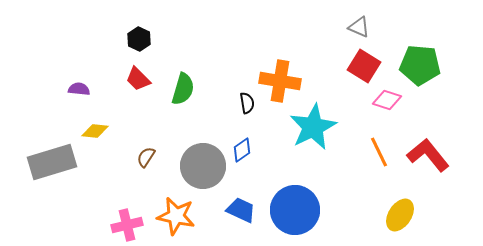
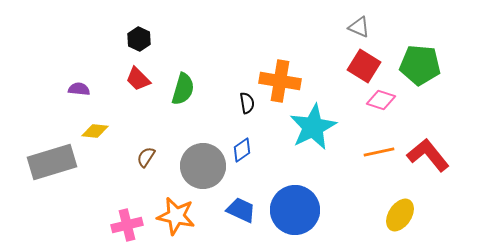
pink diamond: moved 6 px left
orange line: rotated 76 degrees counterclockwise
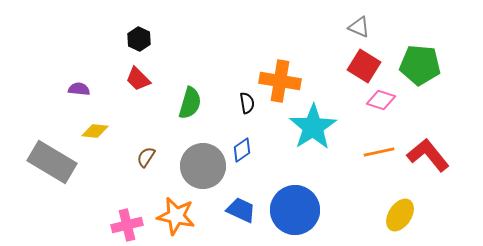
green semicircle: moved 7 px right, 14 px down
cyan star: rotated 6 degrees counterclockwise
gray rectangle: rotated 48 degrees clockwise
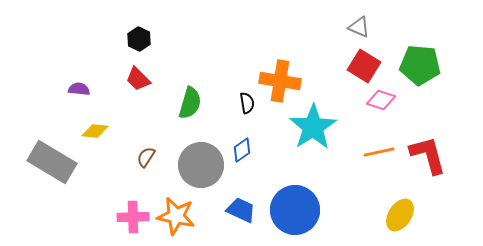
red L-shape: rotated 24 degrees clockwise
gray circle: moved 2 px left, 1 px up
pink cross: moved 6 px right, 8 px up; rotated 12 degrees clockwise
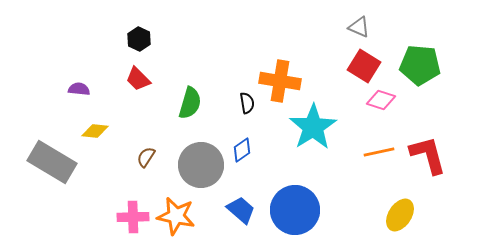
blue trapezoid: rotated 16 degrees clockwise
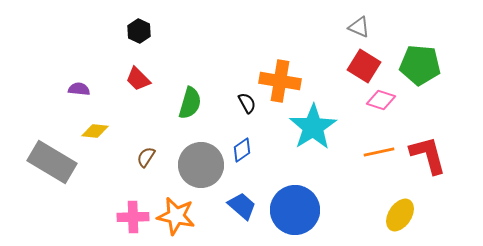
black hexagon: moved 8 px up
black semicircle: rotated 20 degrees counterclockwise
blue trapezoid: moved 1 px right, 4 px up
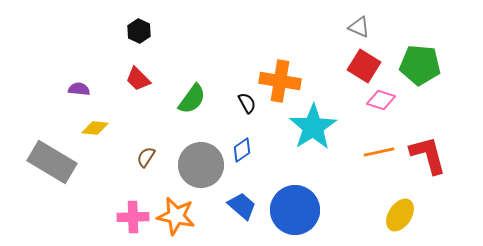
green semicircle: moved 2 px right, 4 px up; rotated 20 degrees clockwise
yellow diamond: moved 3 px up
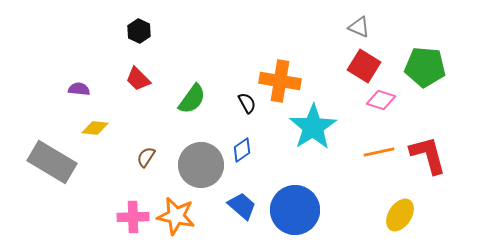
green pentagon: moved 5 px right, 2 px down
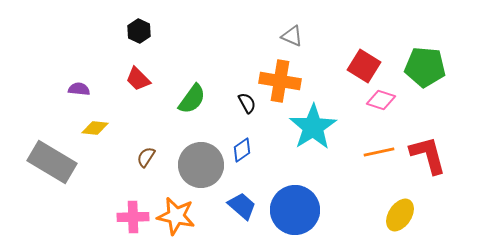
gray triangle: moved 67 px left, 9 px down
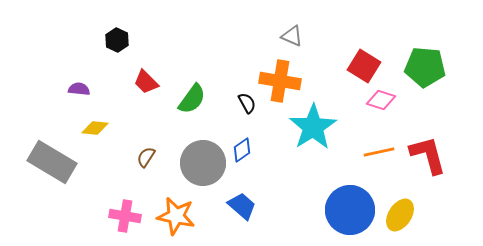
black hexagon: moved 22 px left, 9 px down
red trapezoid: moved 8 px right, 3 px down
gray circle: moved 2 px right, 2 px up
blue circle: moved 55 px right
pink cross: moved 8 px left, 1 px up; rotated 12 degrees clockwise
